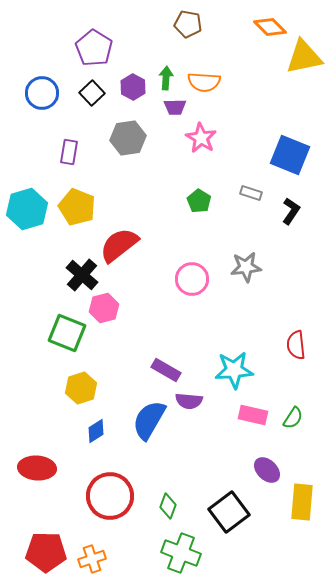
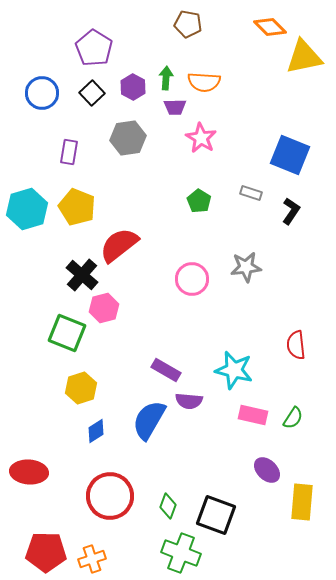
cyan star at (234, 370): rotated 18 degrees clockwise
red ellipse at (37, 468): moved 8 px left, 4 px down
black square at (229, 512): moved 13 px left, 3 px down; rotated 33 degrees counterclockwise
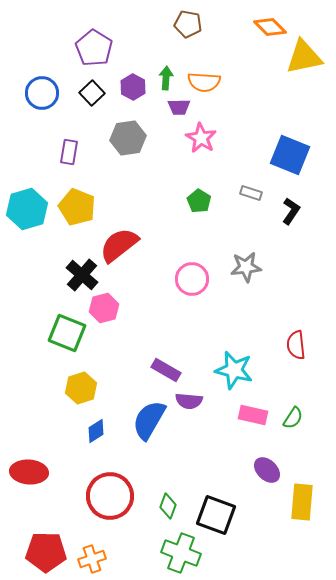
purple trapezoid at (175, 107): moved 4 px right
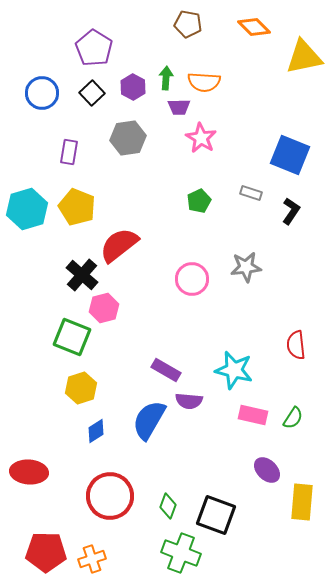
orange diamond at (270, 27): moved 16 px left
green pentagon at (199, 201): rotated 15 degrees clockwise
green square at (67, 333): moved 5 px right, 4 px down
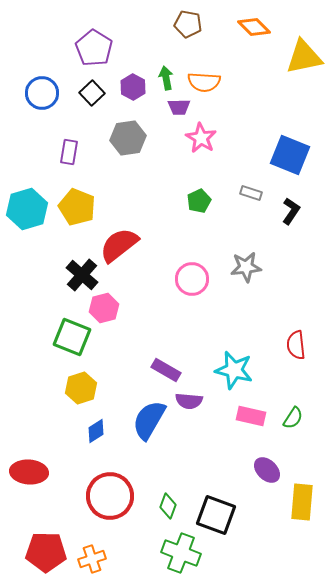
green arrow at (166, 78): rotated 15 degrees counterclockwise
pink rectangle at (253, 415): moved 2 px left, 1 px down
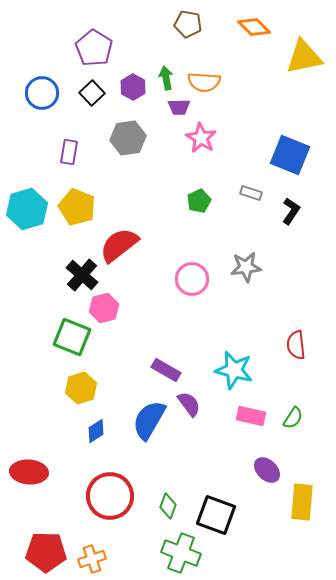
purple semicircle at (189, 401): moved 3 px down; rotated 132 degrees counterclockwise
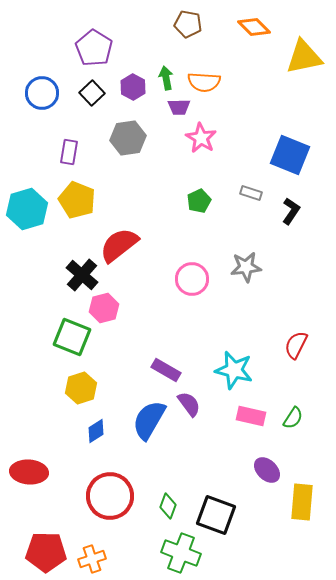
yellow pentagon at (77, 207): moved 7 px up
red semicircle at (296, 345): rotated 32 degrees clockwise
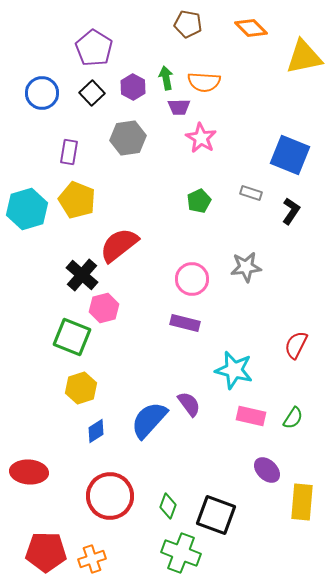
orange diamond at (254, 27): moved 3 px left, 1 px down
purple rectangle at (166, 370): moved 19 px right, 47 px up; rotated 16 degrees counterclockwise
blue semicircle at (149, 420): rotated 12 degrees clockwise
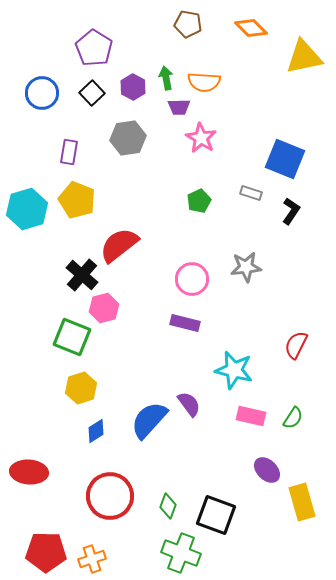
blue square at (290, 155): moved 5 px left, 4 px down
yellow rectangle at (302, 502): rotated 21 degrees counterclockwise
